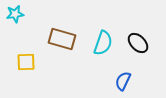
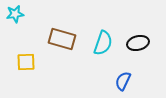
black ellipse: rotated 60 degrees counterclockwise
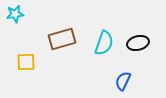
brown rectangle: rotated 32 degrees counterclockwise
cyan semicircle: moved 1 px right
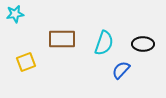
brown rectangle: rotated 16 degrees clockwise
black ellipse: moved 5 px right, 1 px down; rotated 15 degrees clockwise
yellow square: rotated 18 degrees counterclockwise
blue semicircle: moved 2 px left, 11 px up; rotated 18 degrees clockwise
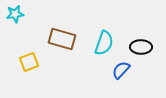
brown rectangle: rotated 16 degrees clockwise
black ellipse: moved 2 px left, 3 px down
yellow square: moved 3 px right
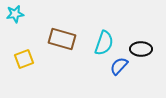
black ellipse: moved 2 px down
yellow square: moved 5 px left, 3 px up
blue semicircle: moved 2 px left, 4 px up
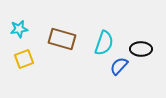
cyan star: moved 4 px right, 15 px down
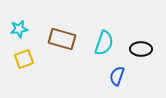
blue semicircle: moved 2 px left, 10 px down; rotated 24 degrees counterclockwise
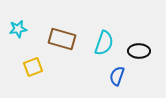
cyan star: moved 1 px left
black ellipse: moved 2 px left, 2 px down
yellow square: moved 9 px right, 8 px down
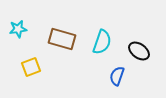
cyan semicircle: moved 2 px left, 1 px up
black ellipse: rotated 35 degrees clockwise
yellow square: moved 2 px left
